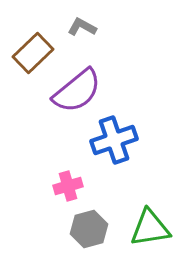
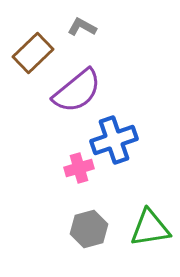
pink cross: moved 11 px right, 18 px up
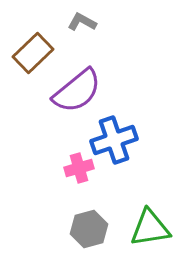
gray L-shape: moved 5 px up
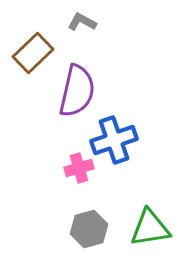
purple semicircle: rotated 38 degrees counterclockwise
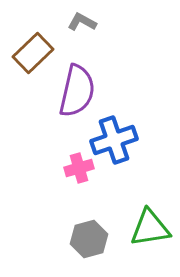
gray hexagon: moved 10 px down
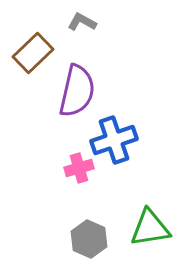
gray hexagon: rotated 21 degrees counterclockwise
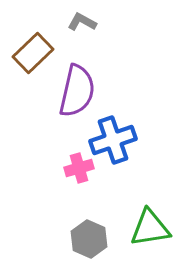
blue cross: moved 1 px left
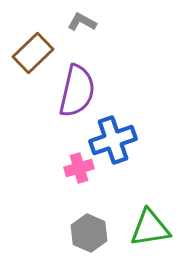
gray hexagon: moved 6 px up
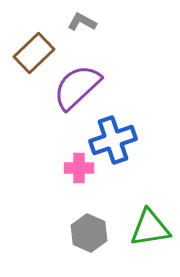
brown rectangle: moved 1 px right
purple semicircle: moved 4 px up; rotated 146 degrees counterclockwise
pink cross: rotated 16 degrees clockwise
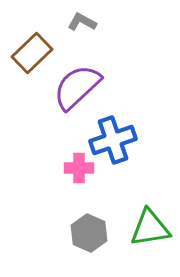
brown rectangle: moved 2 px left
